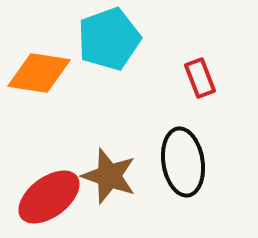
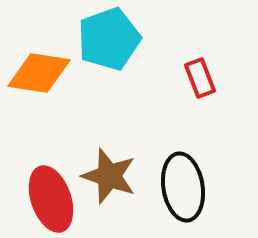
black ellipse: moved 25 px down
red ellipse: moved 2 px right, 2 px down; rotated 72 degrees counterclockwise
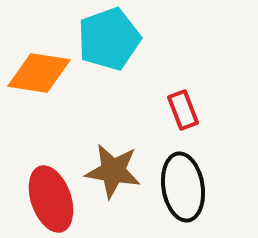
red rectangle: moved 17 px left, 32 px down
brown star: moved 4 px right, 5 px up; rotated 10 degrees counterclockwise
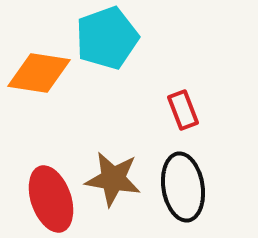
cyan pentagon: moved 2 px left, 1 px up
brown star: moved 8 px down
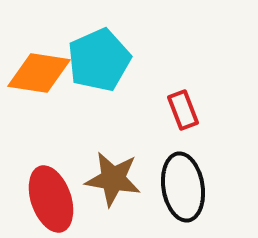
cyan pentagon: moved 8 px left, 22 px down; rotated 4 degrees counterclockwise
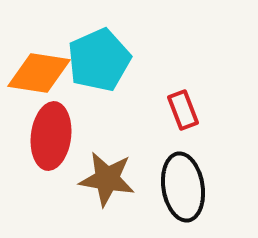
brown star: moved 6 px left
red ellipse: moved 63 px up; rotated 26 degrees clockwise
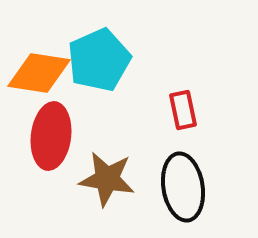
red rectangle: rotated 9 degrees clockwise
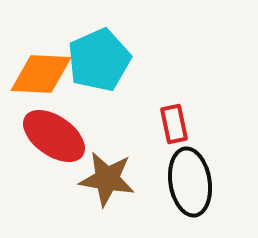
orange diamond: moved 2 px right, 1 px down; rotated 6 degrees counterclockwise
red rectangle: moved 9 px left, 14 px down
red ellipse: moved 3 px right; rotated 62 degrees counterclockwise
black ellipse: moved 7 px right, 5 px up
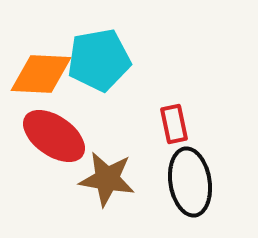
cyan pentagon: rotated 14 degrees clockwise
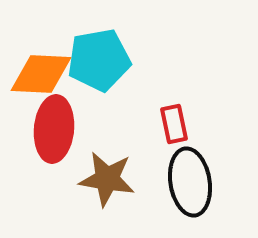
red ellipse: moved 7 px up; rotated 60 degrees clockwise
